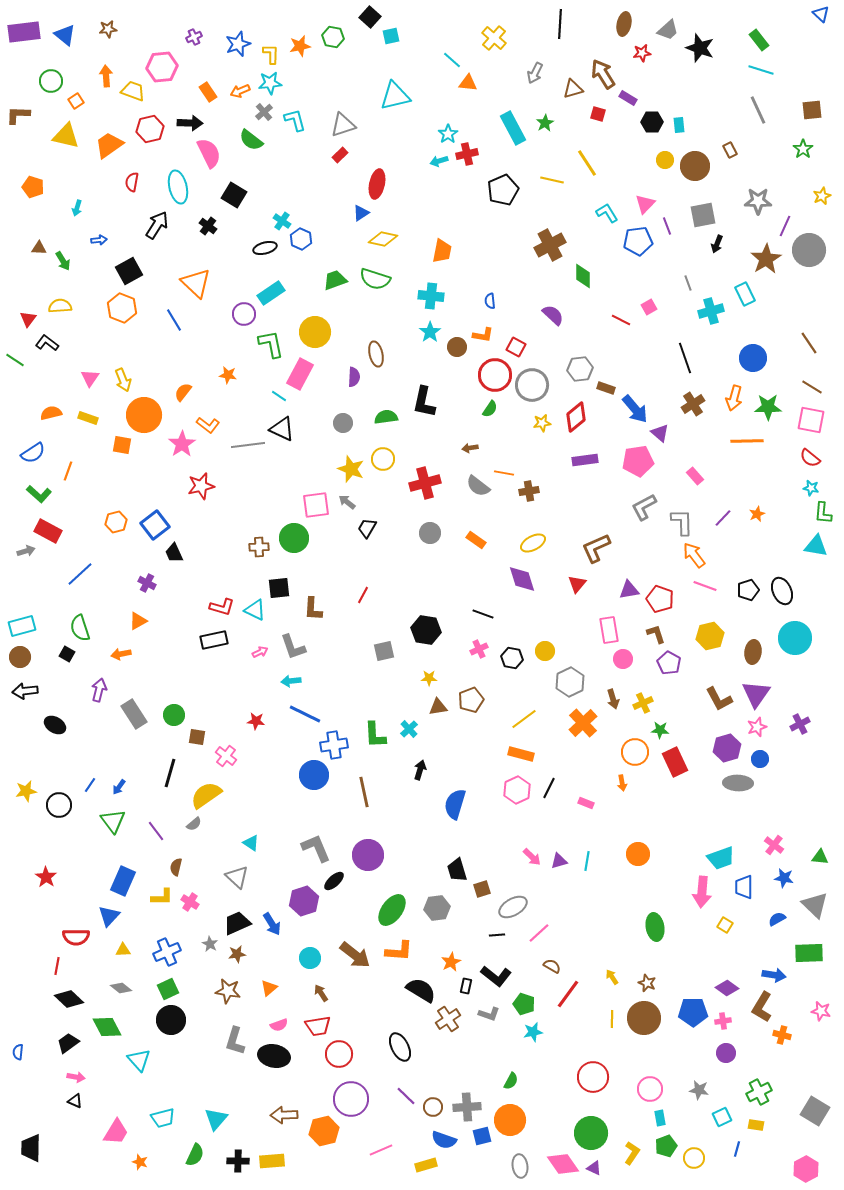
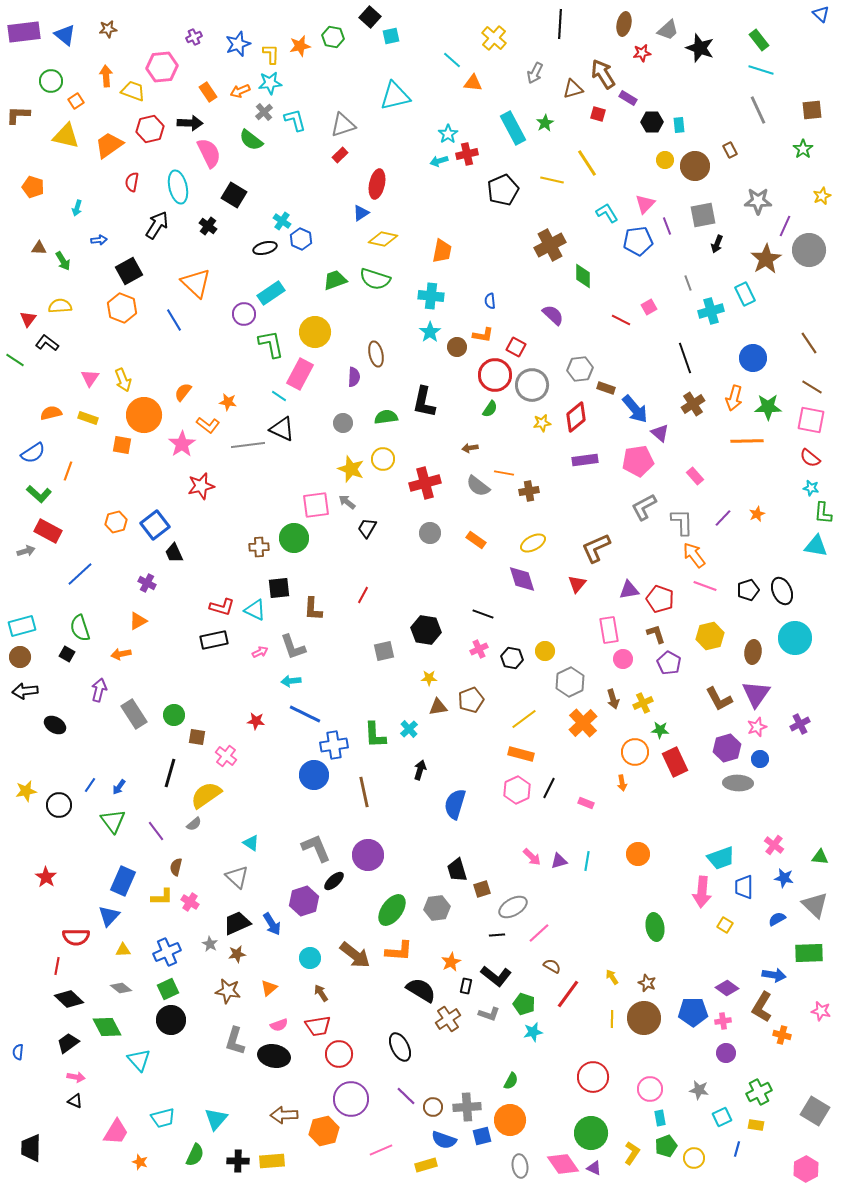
orange triangle at (468, 83): moved 5 px right
orange star at (228, 375): moved 27 px down
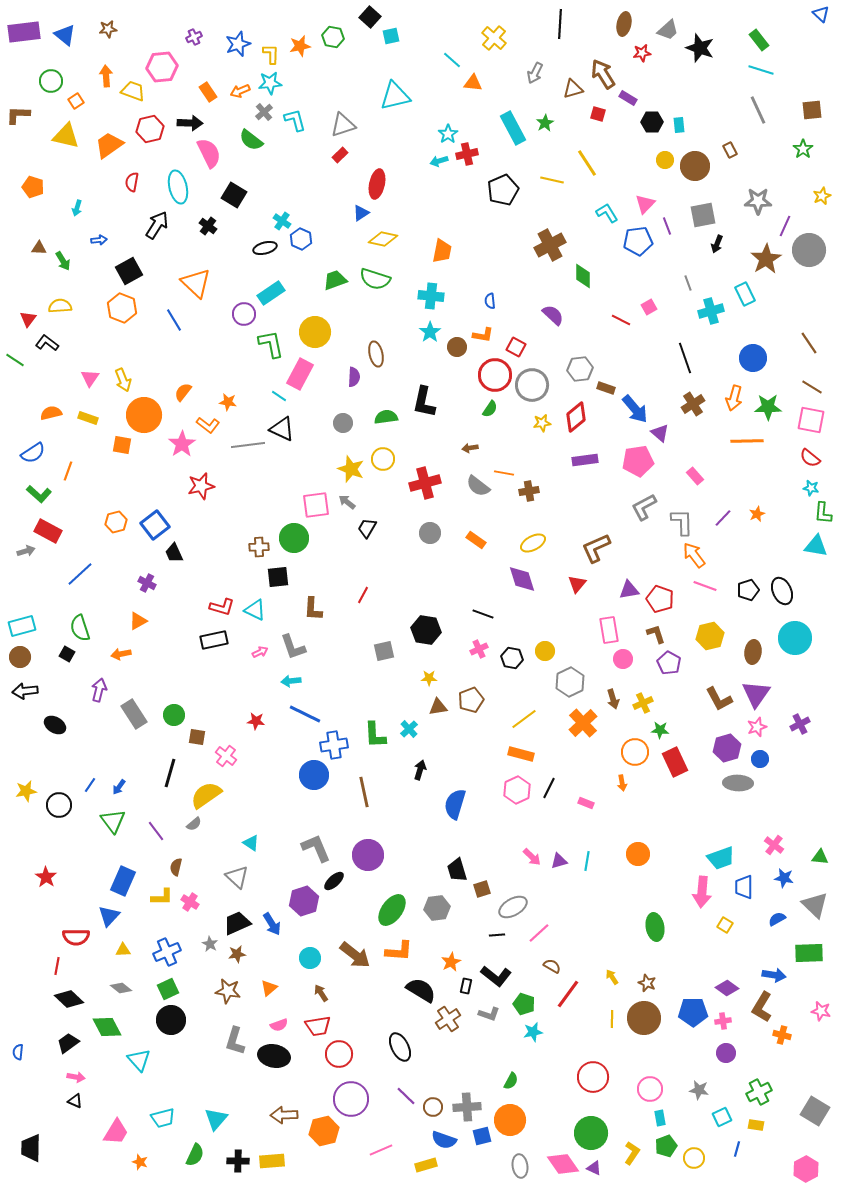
black square at (279, 588): moved 1 px left, 11 px up
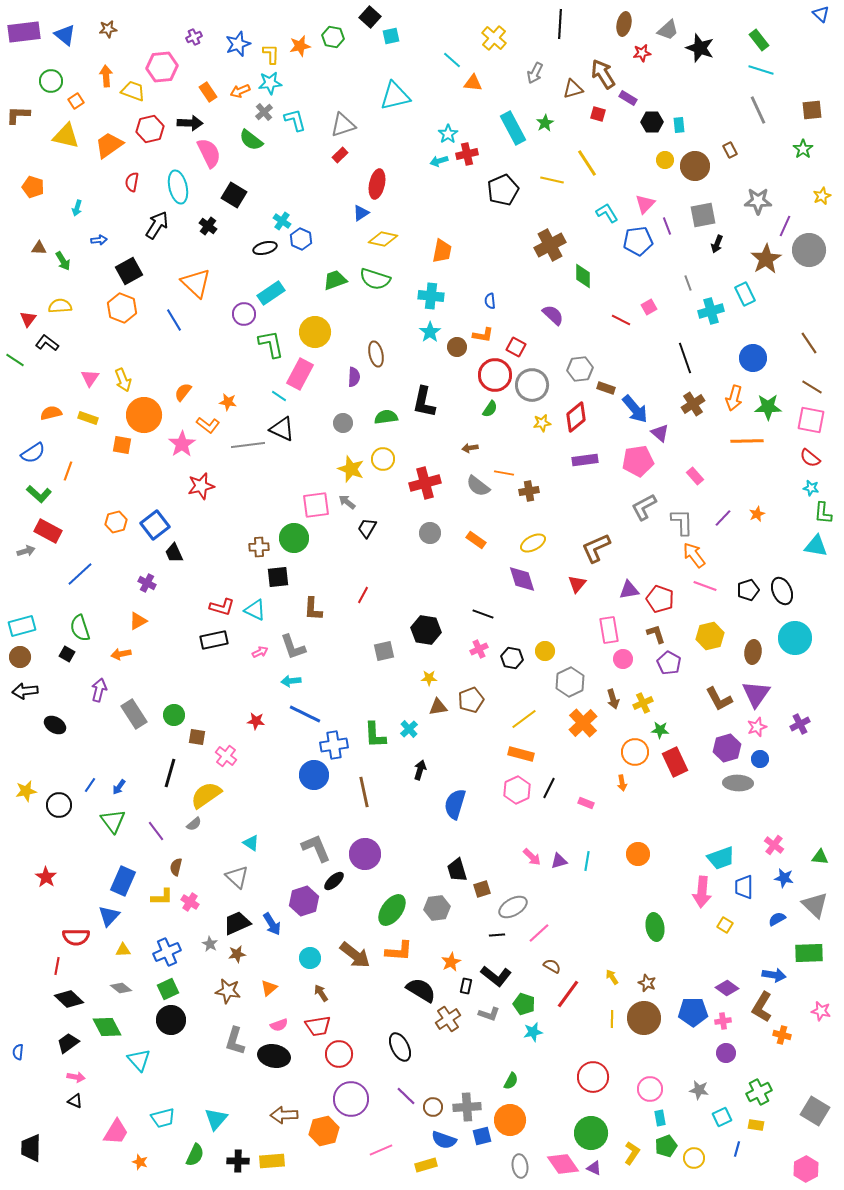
purple circle at (368, 855): moved 3 px left, 1 px up
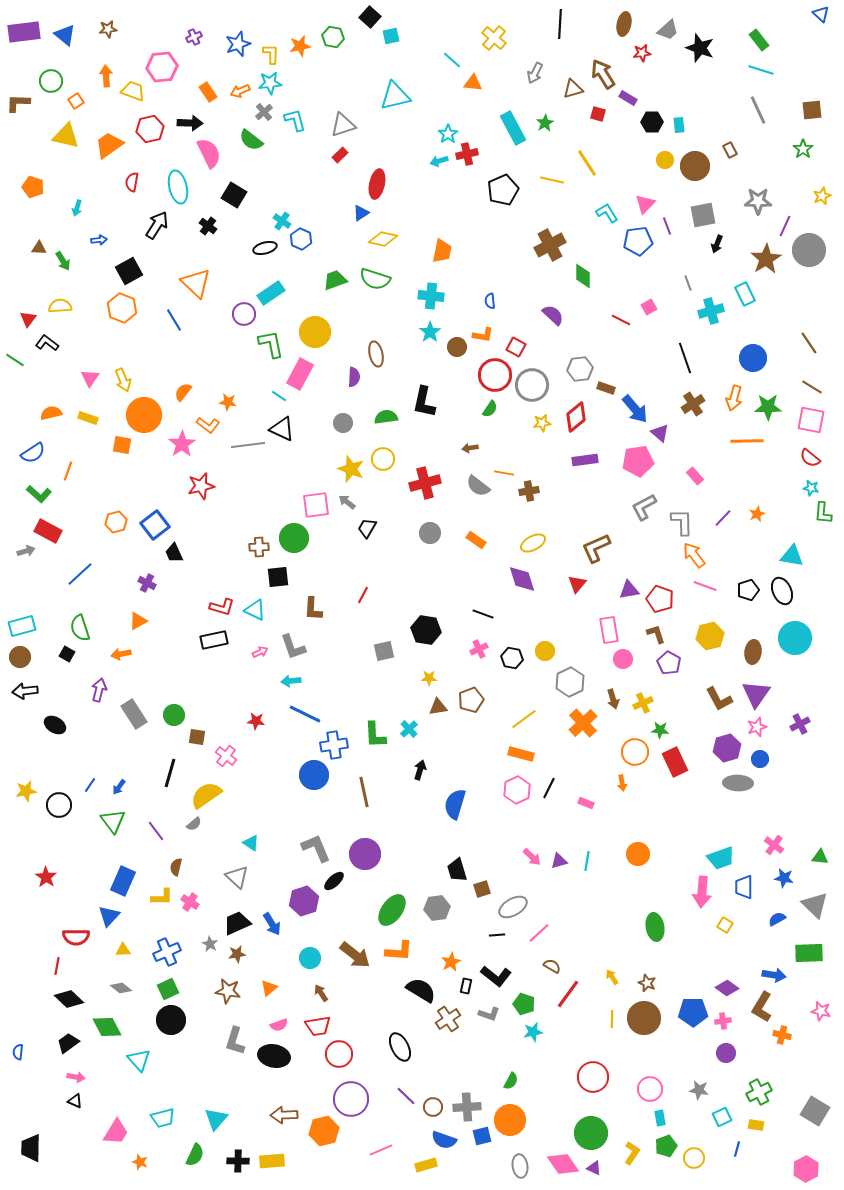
brown L-shape at (18, 115): moved 12 px up
cyan triangle at (816, 546): moved 24 px left, 10 px down
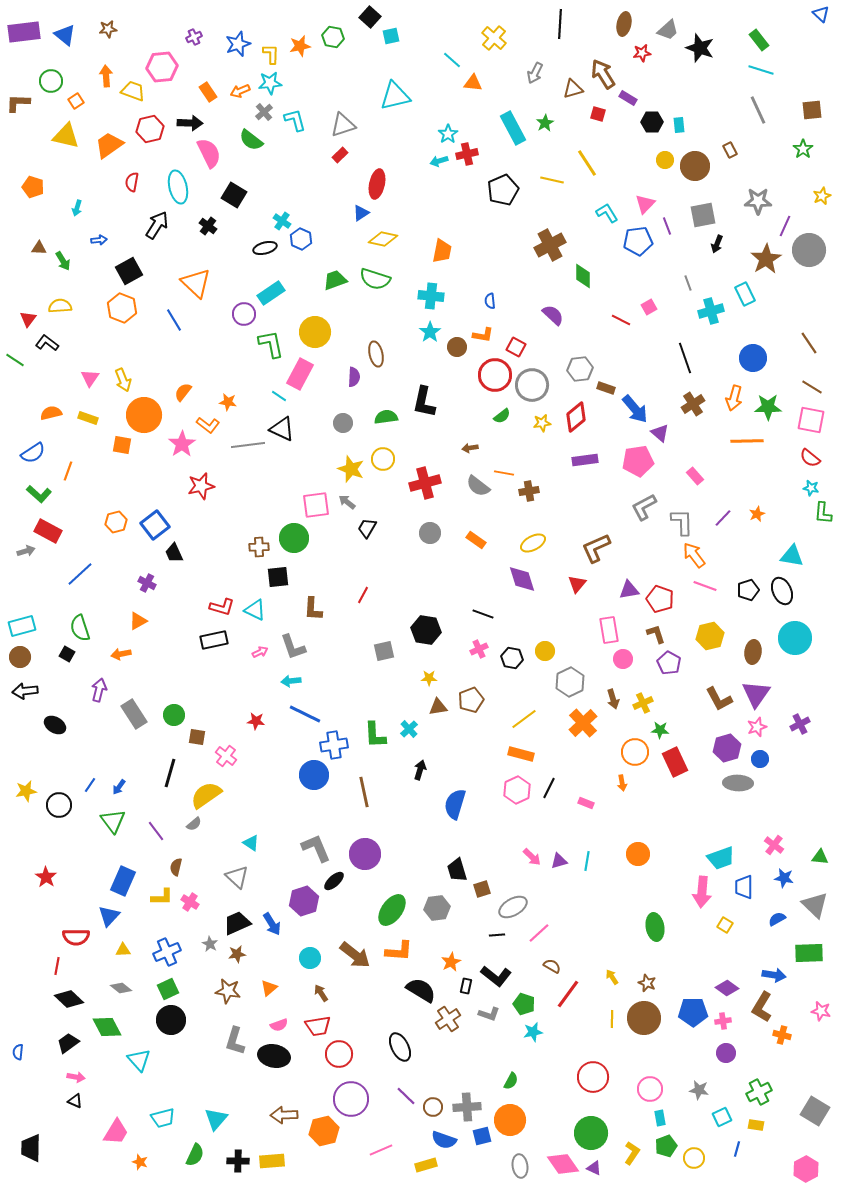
green semicircle at (490, 409): moved 12 px right, 7 px down; rotated 18 degrees clockwise
